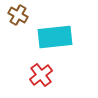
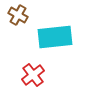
red cross: moved 8 px left
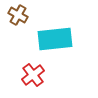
cyan rectangle: moved 2 px down
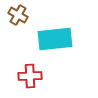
red cross: moved 3 px left, 1 px down; rotated 35 degrees clockwise
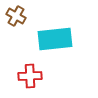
brown cross: moved 2 px left, 1 px down
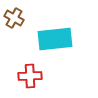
brown cross: moved 2 px left, 2 px down
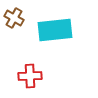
cyan rectangle: moved 9 px up
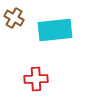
red cross: moved 6 px right, 3 px down
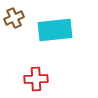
brown cross: rotated 36 degrees clockwise
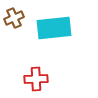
cyan rectangle: moved 1 px left, 2 px up
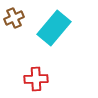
cyan rectangle: rotated 44 degrees counterclockwise
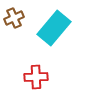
red cross: moved 2 px up
